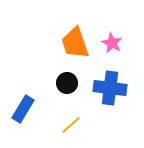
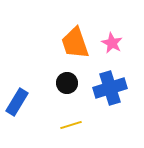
blue cross: rotated 24 degrees counterclockwise
blue rectangle: moved 6 px left, 7 px up
yellow line: rotated 25 degrees clockwise
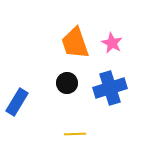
yellow line: moved 4 px right, 9 px down; rotated 15 degrees clockwise
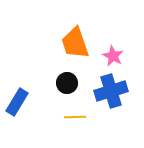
pink star: moved 1 px right, 13 px down
blue cross: moved 1 px right, 3 px down
yellow line: moved 17 px up
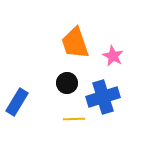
blue cross: moved 8 px left, 6 px down
yellow line: moved 1 px left, 2 px down
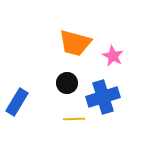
orange trapezoid: rotated 56 degrees counterclockwise
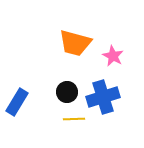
black circle: moved 9 px down
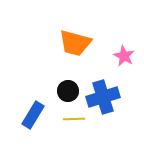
pink star: moved 11 px right
black circle: moved 1 px right, 1 px up
blue rectangle: moved 16 px right, 13 px down
